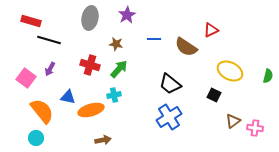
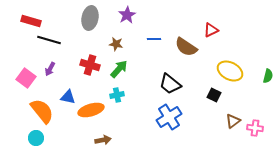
cyan cross: moved 3 px right
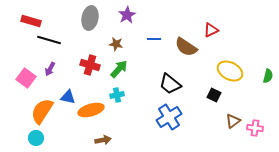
orange semicircle: rotated 108 degrees counterclockwise
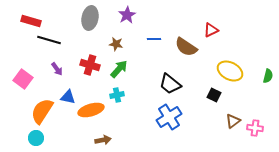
purple arrow: moved 7 px right; rotated 64 degrees counterclockwise
pink square: moved 3 px left, 1 px down
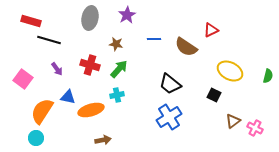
pink cross: rotated 21 degrees clockwise
